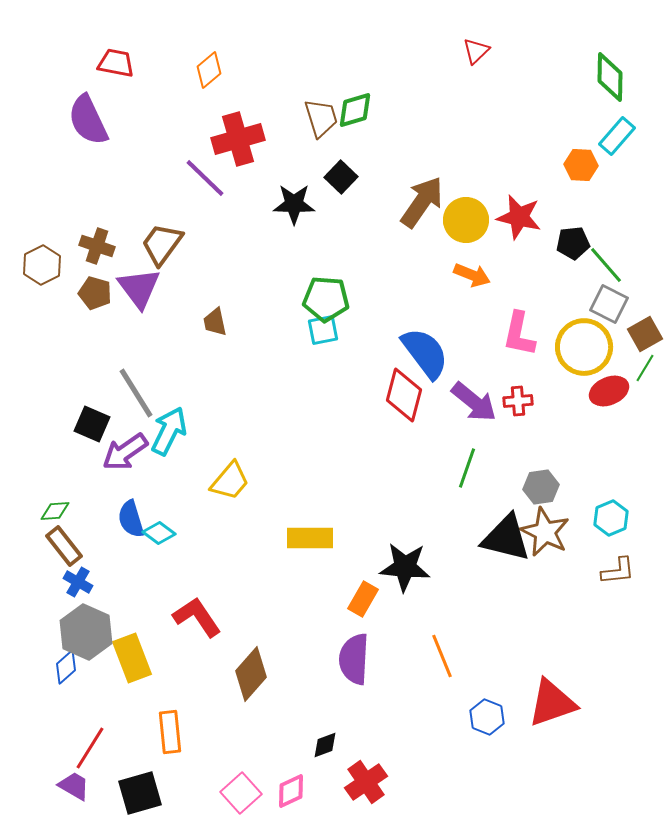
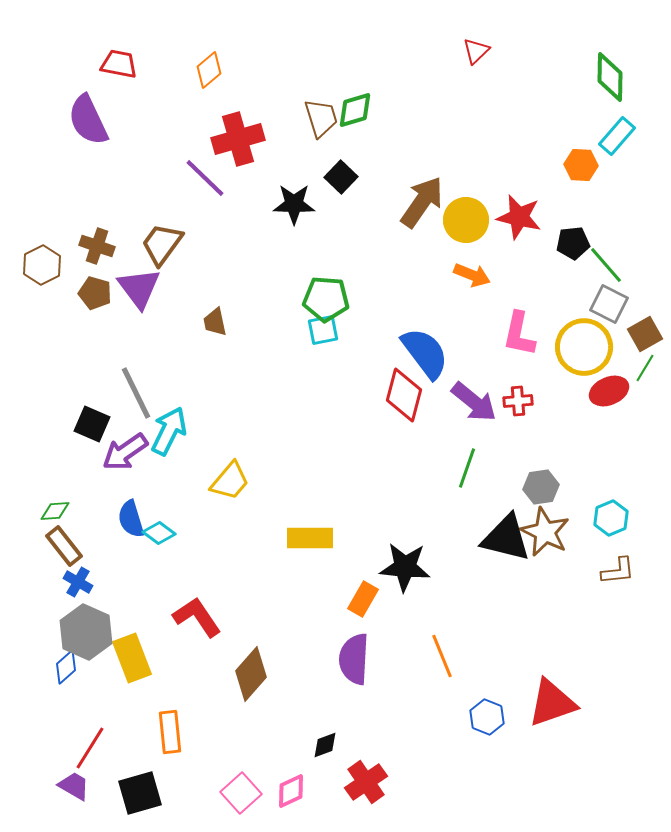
red trapezoid at (116, 63): moved 3 px right, 1 px down
gray line at (136, 393): rotated 6 degrees clockwise
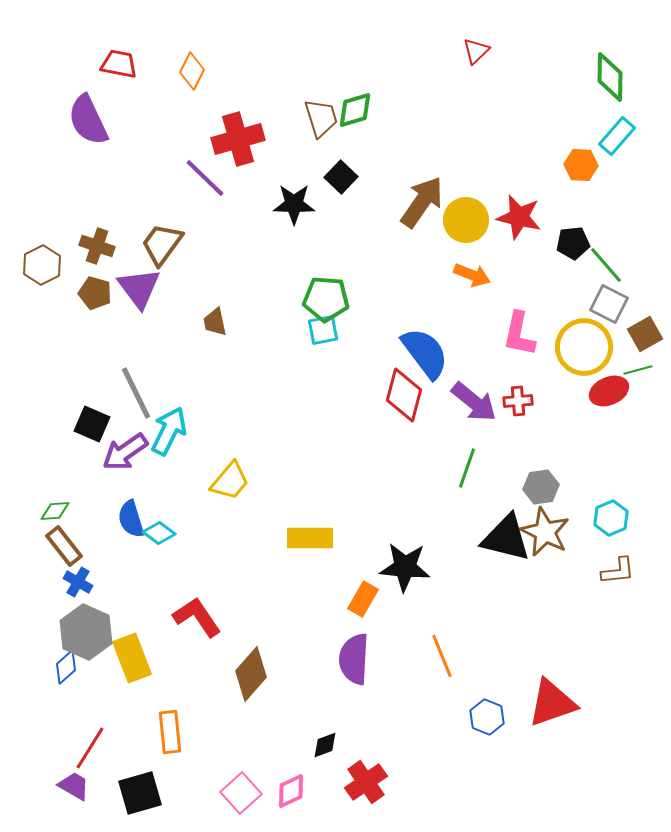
orange diamond at (209, 70): moved 17 px left, 1 px down; rotated 24 degrees counterclockwise
green line at (645, 368): moved 7 px left, 2 px down; rotated 44 degrees clockwise
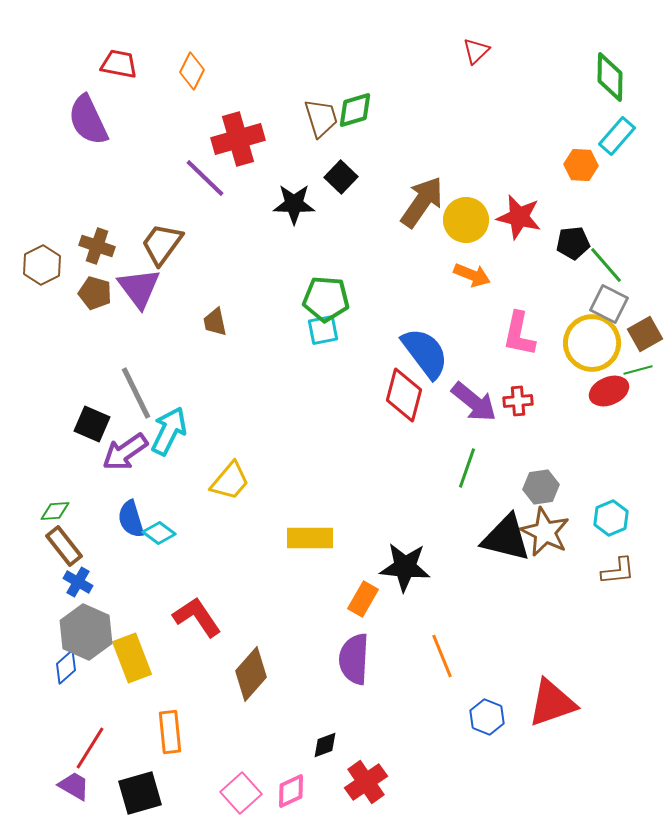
yellow circle at (584, 347): moved 8 px right, 4 px up
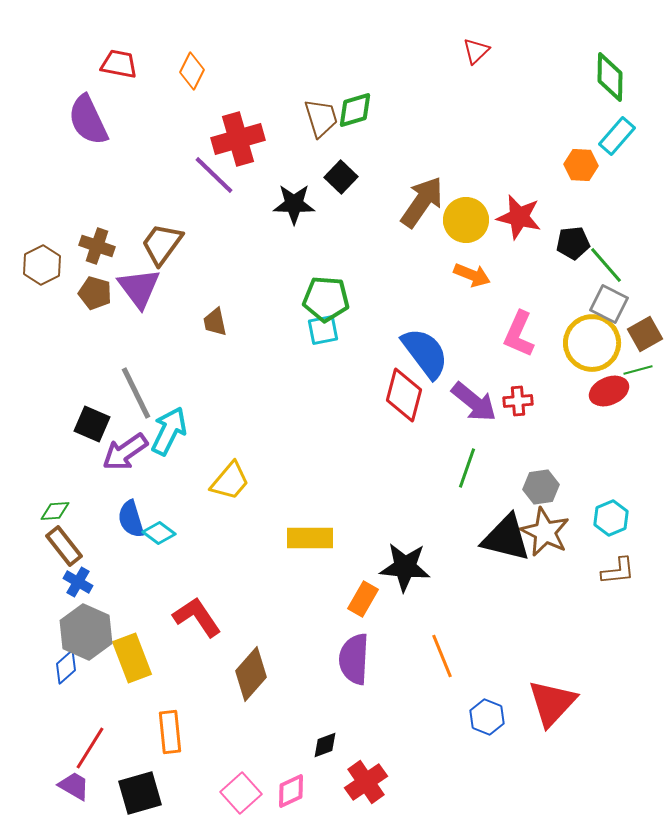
purple line at (205, 178): moved 9 px right, 3 px up
pink L-shape at (519, 334): rotated 12 degrees clockwise
red triangle at (552, 703): rotated 28 degrees counterclockwise
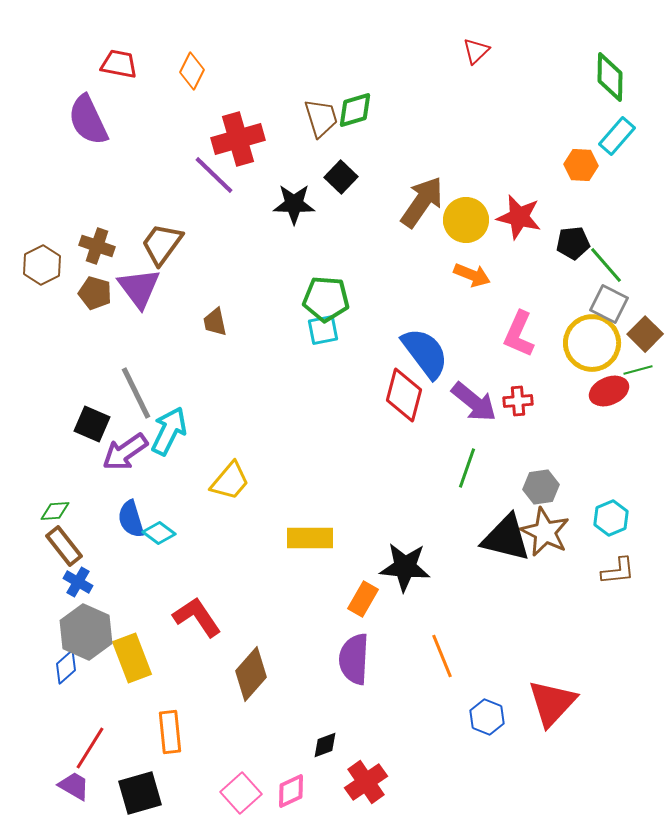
brown square at (645, 334): rotated 16 degrees counterclockwise
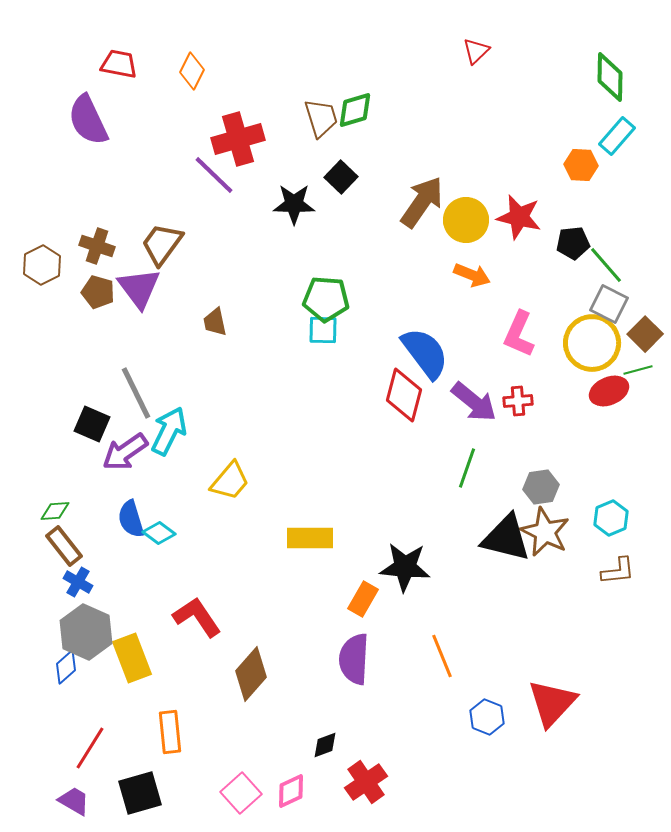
brown pentagon at (95, 293): moved 3 px right, 1 px up
cyan square at (323, 330): rotated 12 degrees clockwise
purple trapezoid at (74, 786): moved 15 px down
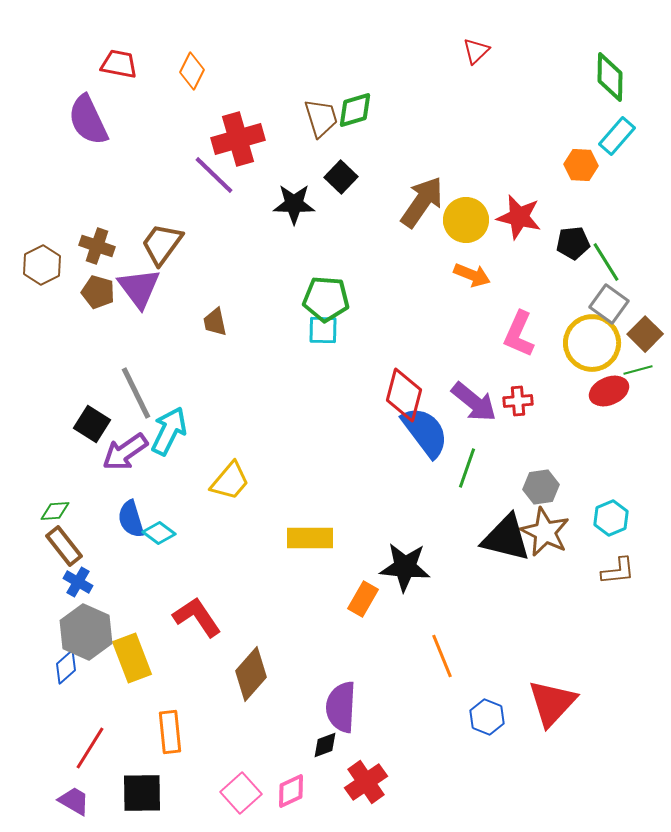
green line at (606, 265): moved 3 px up; rotated 9 degrees clockwise
gray square at (609, 304): rotated 9 degrees clockwise
blue semicircle at (425, 353): moved 79 px down
black square at (92, 424): rotated 9 degrees clockwise
purple semicircle at (354, 659): moved 13 px left, 48 px down
black square at (140, 793): moved 2 px right; rotated 15 degrees clockwise
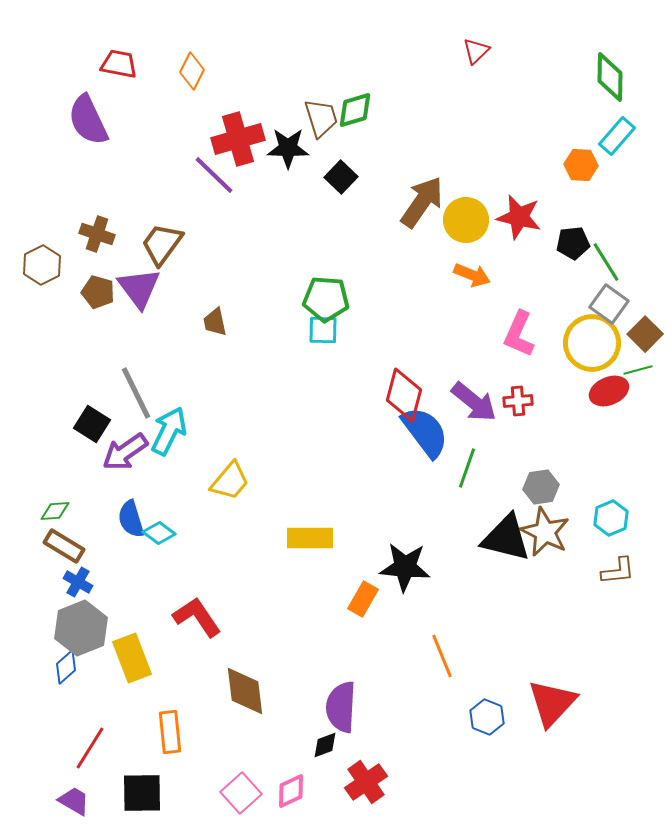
black star at (294, 204): moved 6 px left, 56 px up
brown cross at (97, 246): moved 12 px up
brown rectangle at (64, 546): rotated 21 degrees counterclockwise
gray hexagon at (86, 632): moved 5 px left, 4 px up; rotated 14 degrees clockwise
brown diamond at (251, 674): moved 6 px left, 17 px down; rotated 48 degrees counterclockwise
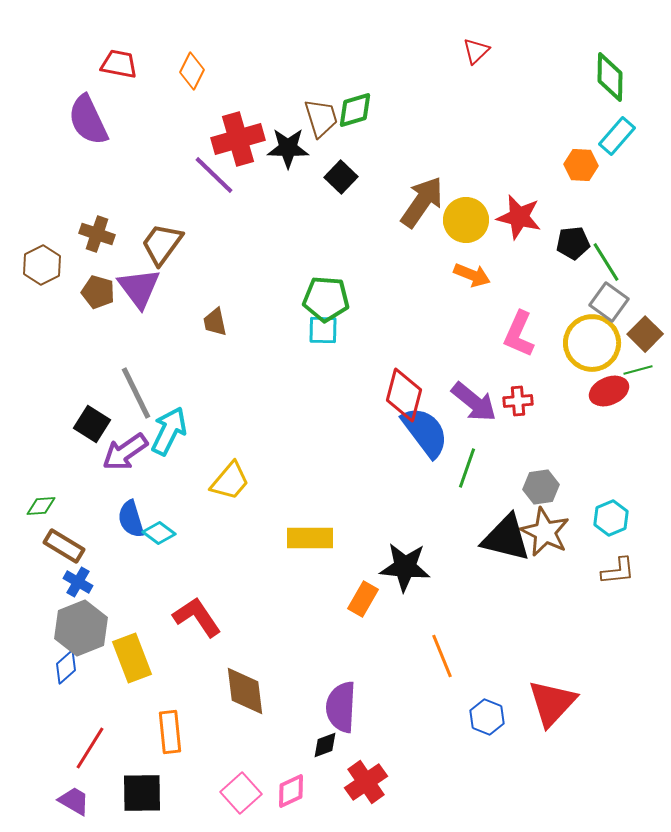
gray square at (609, 304): moved 2 px up
green diamond at (55, 511): moved 14 px left, 5 px up
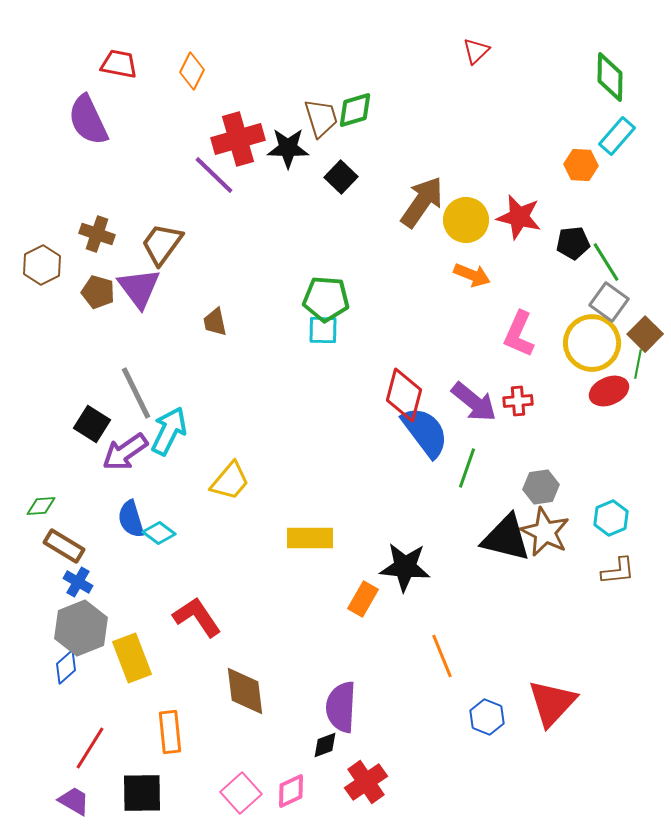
green line at (638, 370): moved 6 px up; rotated 64 degrees counterclockwise
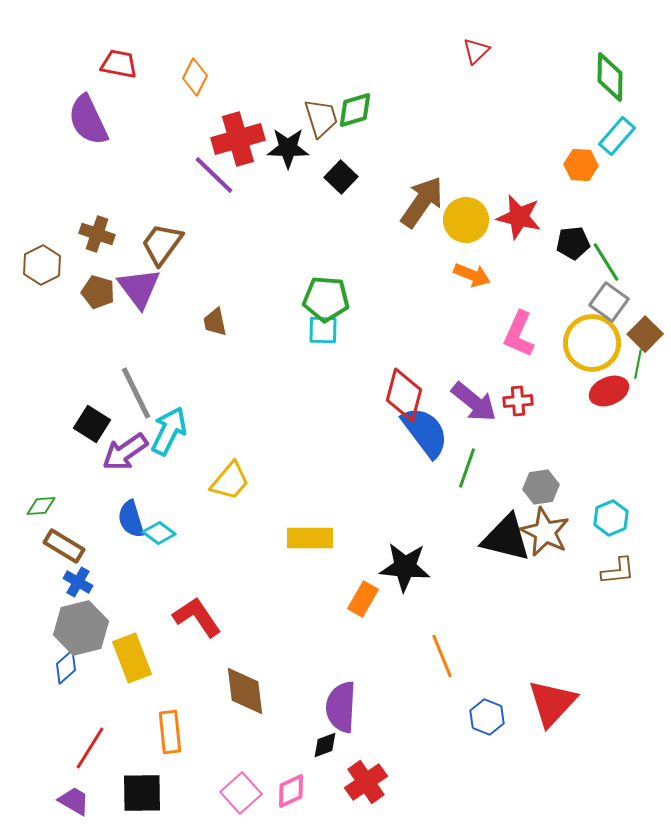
orange diamond at (192, 71): moved 3 px right, 6 px down
gray hexagon at (81, 628): rotated 8 degrees clockwise
